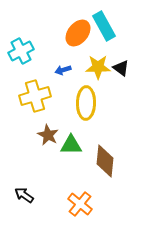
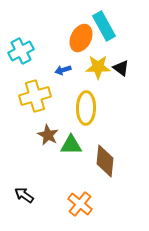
orange ellipse: moved 3 px right, 5 px down; rotated 12 degrees counterclockwise
yellow ellipse: moved 5 px down
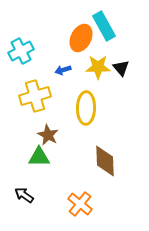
black triangle: rotated 12 degrees clockwise
green triangle: moved 32 px left, 12 px down
brown diamond: rotated 8 degrees counterclockwise
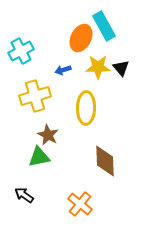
green triangle: rotated 10 degrees counterclockwise
